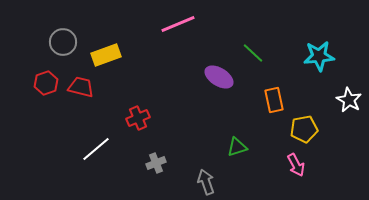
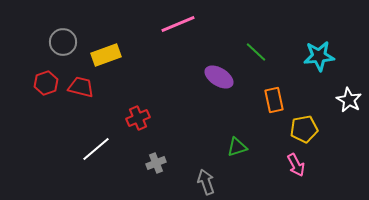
green line: moved 3 px right, 1 px up
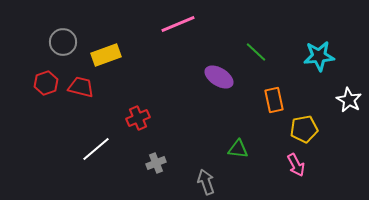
green triangle: moved 1 px right, 2 px down; rotated 25 degrees clockwise
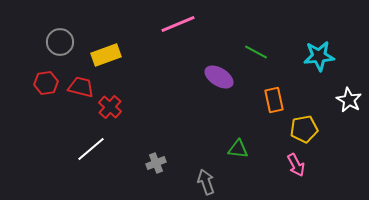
gray circle: moved 3 px left
green line: rotated 15 degrees counterclockwise
red hexagon: rotated 10 degrees clockwise
red cross: moved 28 px left, 11 px up; rotated 25 degrees counterclockwise
white line: moved 5 px left
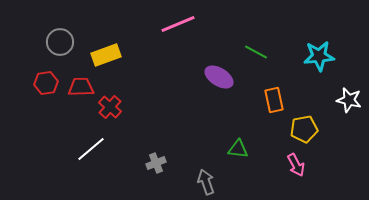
red trapezoid: rotated 16 degrees counterclockwise
white star: rotated 15 degrees counterclockwise
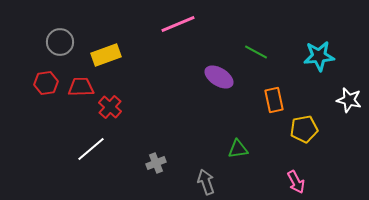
green triangle: rotated 15 degrees counterclockwise
pink arrow: moved 17 px down
